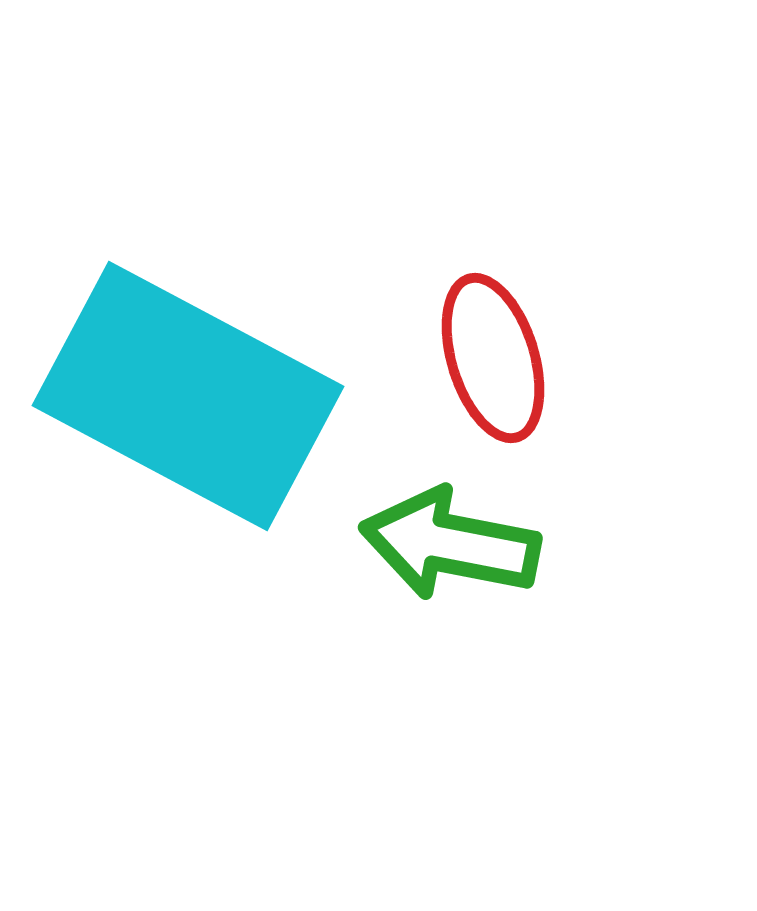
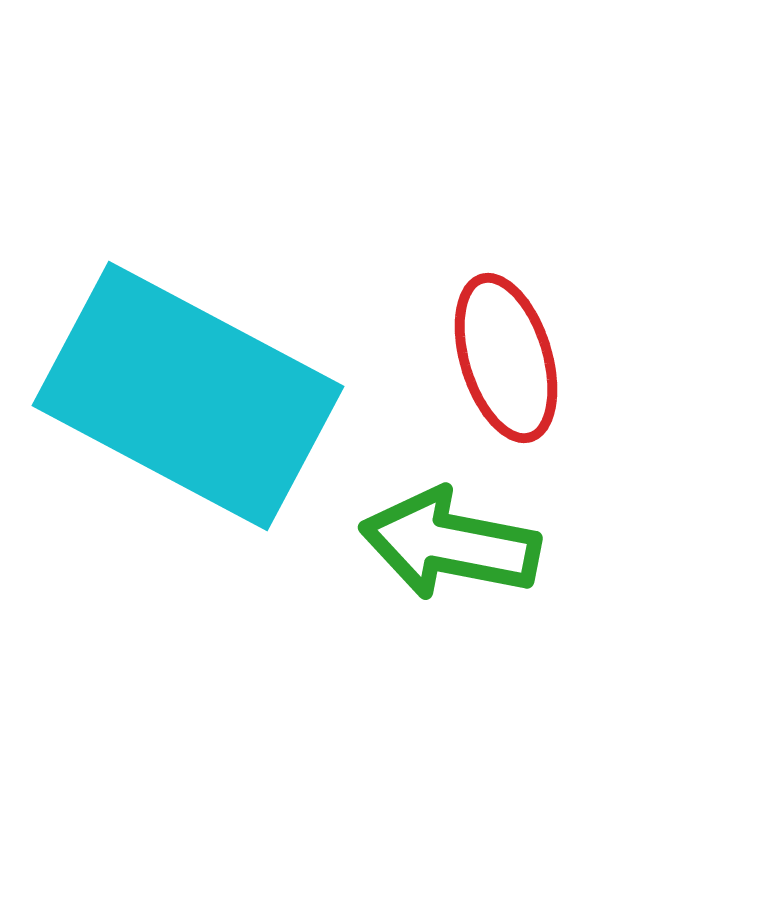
red ellipse: moved 13 px right
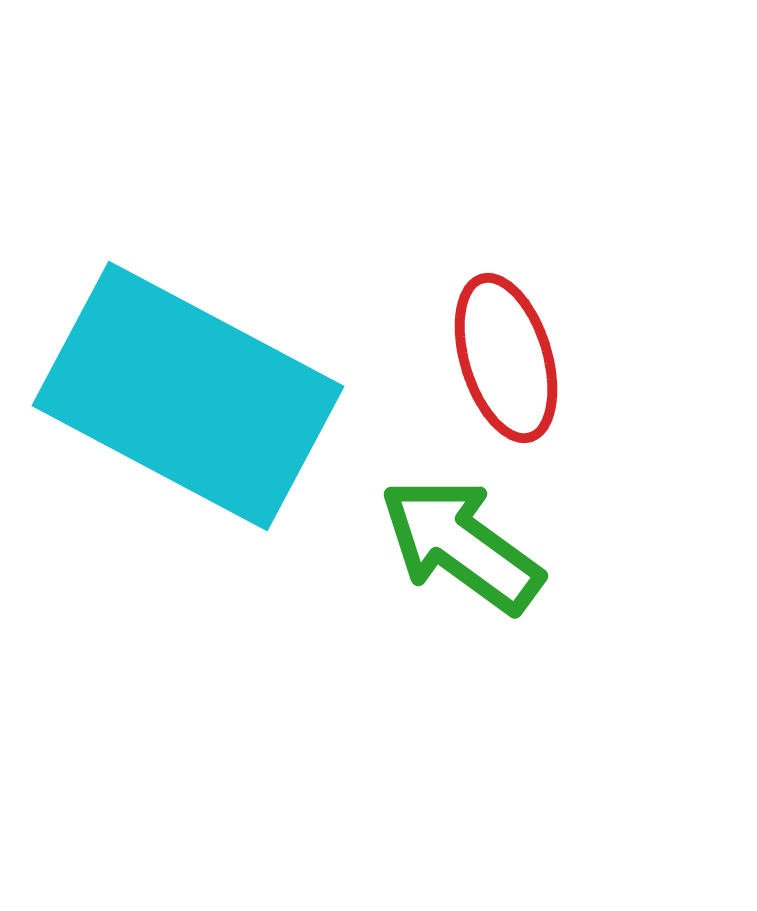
green arrow: moved 11 px right, 1 px down; rotated 25 degrees clockwise
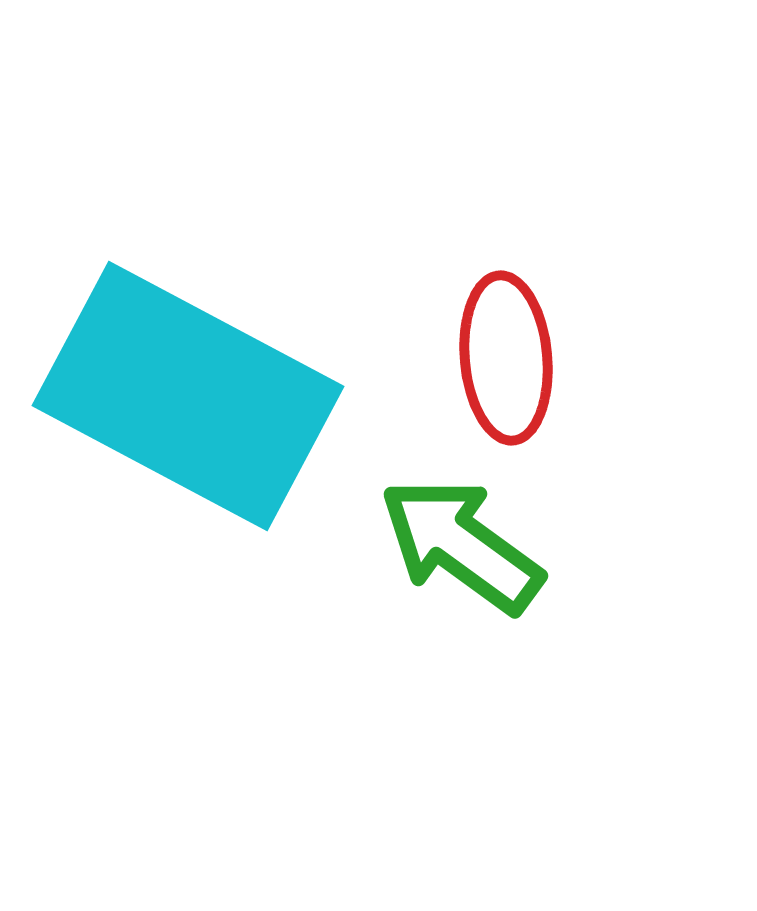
red ellipse: rotated 12 degrees clockwise
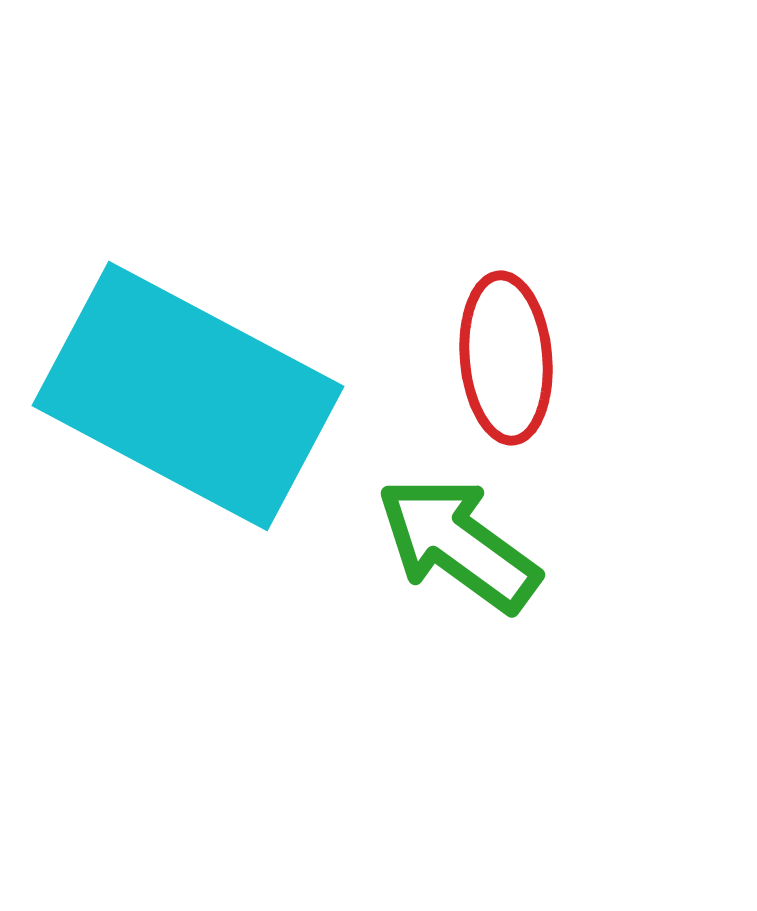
green arrow: moved 3 px left, 1 px up
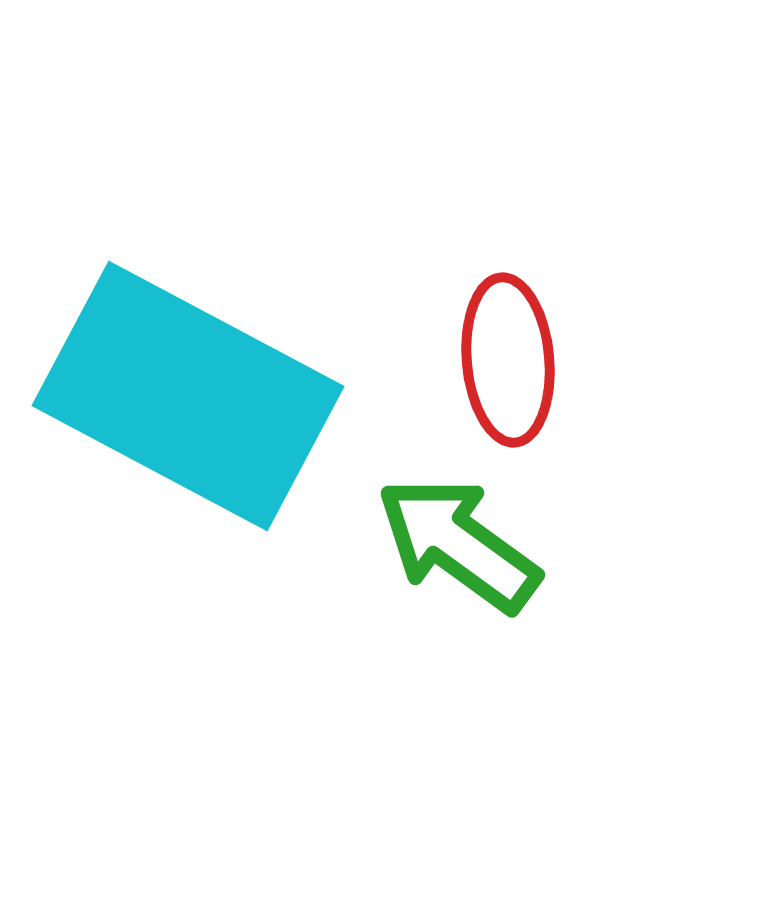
red ellipse: moved 2 px right, 2 px down
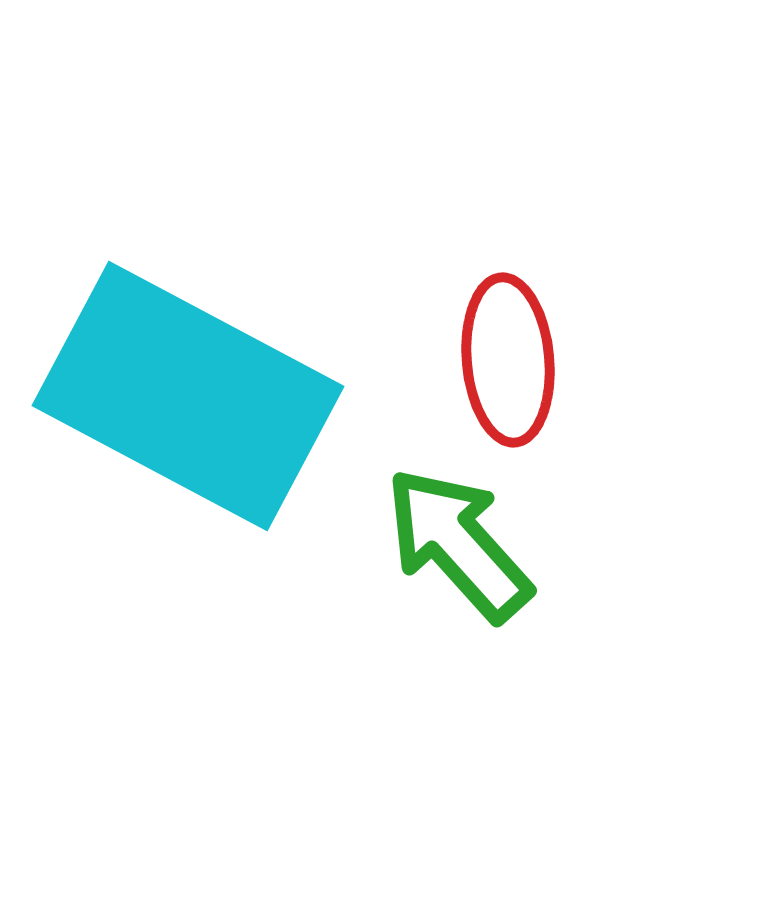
green arrow: rotated 12 degrees clockwise
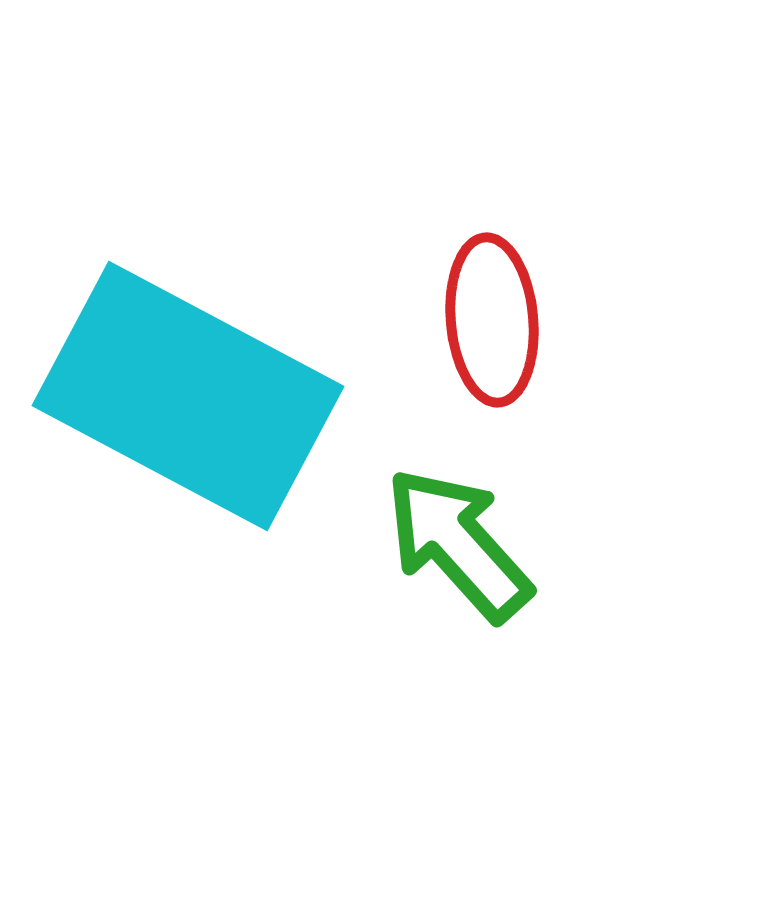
red ellipse: moved 16 px left, 40 px up
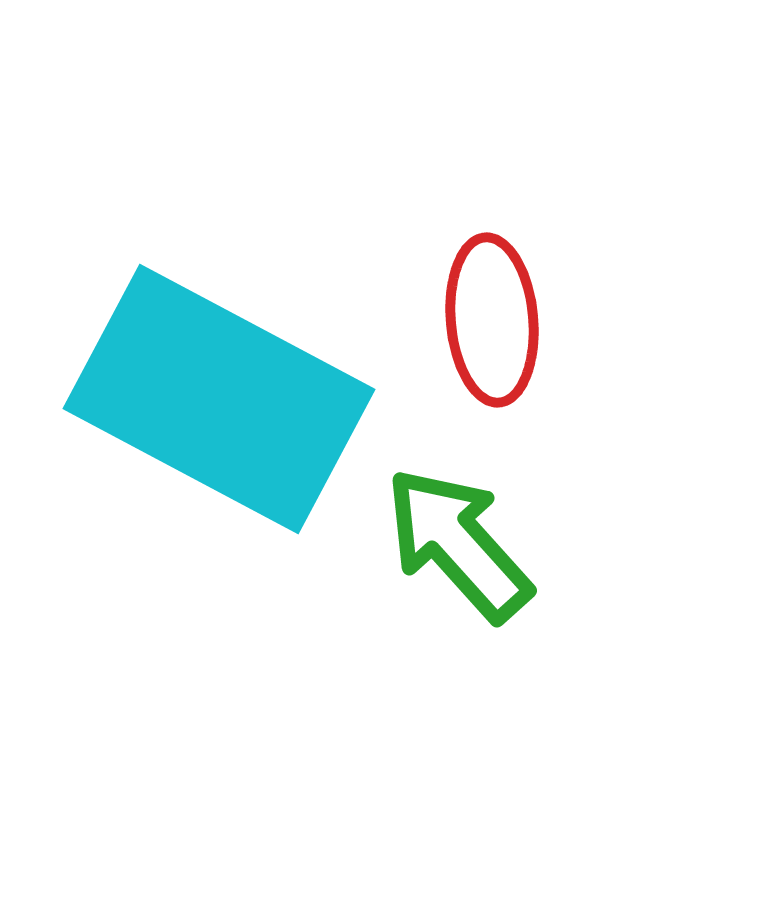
cyan rectangle: moved 31 px right, 3 px down
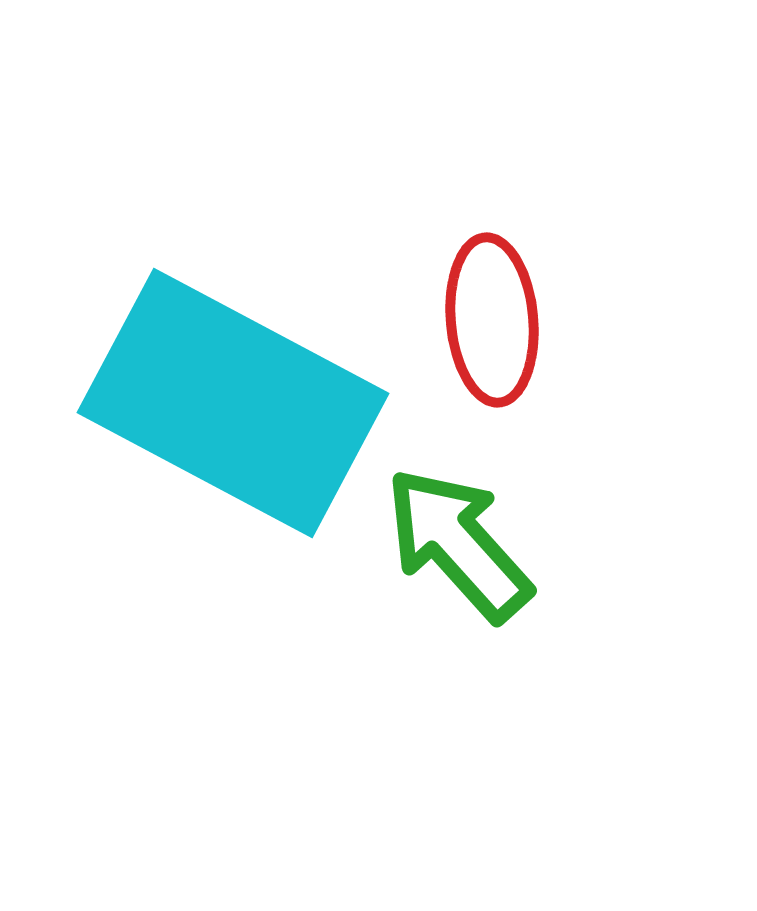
cyan rectangle: moved 14 px right, 4 px down
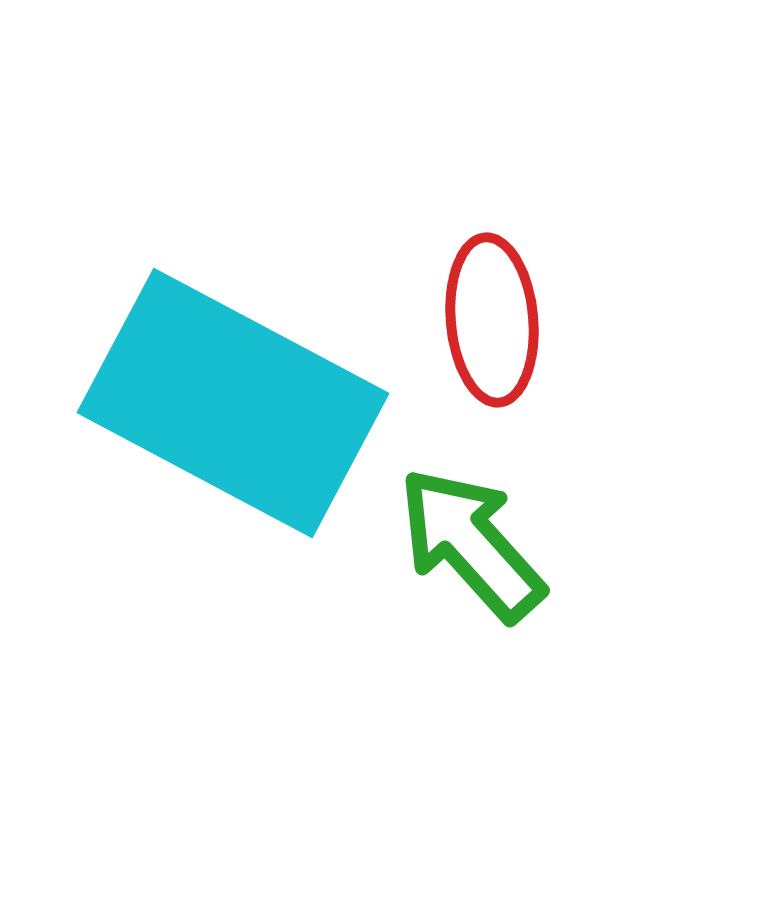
green arrow: moved 13 px right
